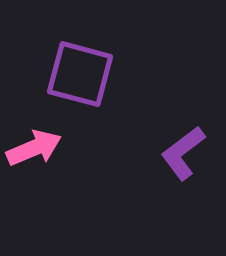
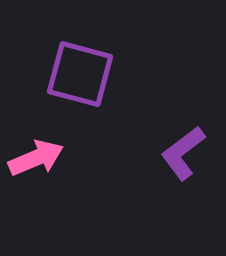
pink arrow: moved 2 px right, 10 px down
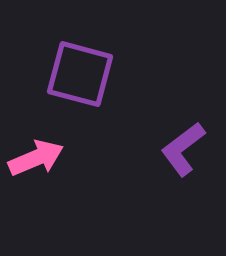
purple L-shape: moved 4 px up
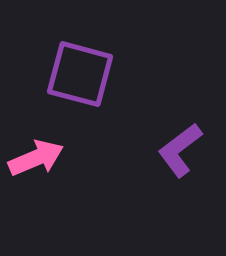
purple L-shape: moved 3 px left, 1 px down
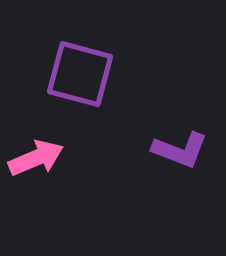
purple L-shape: rotated 122 degrees counterclockwise
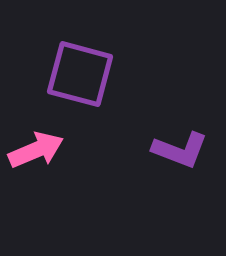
pink arrow: moved 8 px up
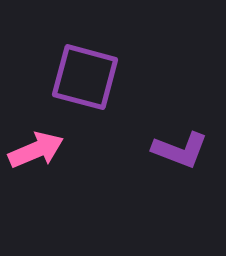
purple square: moved 5 px right, 3 px down
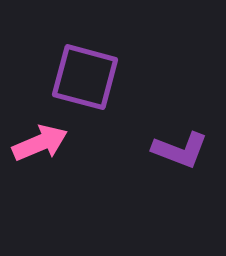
pink arrow: moved 4 px right, 7 px up
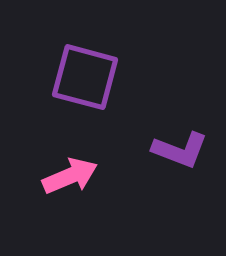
pink arrow: moved 30 px right, 33 px down
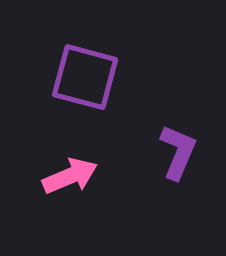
purple L-shape: moved 2 px left, 2 px down; rotated 88 degrees counterclockwise
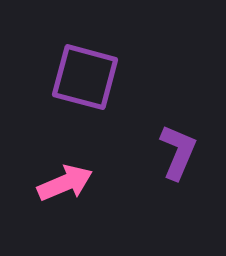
pink arrow: moved 5 px left, 7 px down
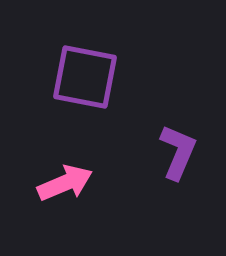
purple square: rotated 4 degrees counterclockwise
